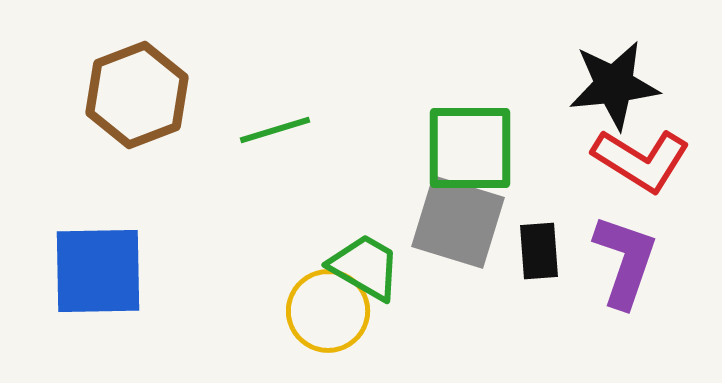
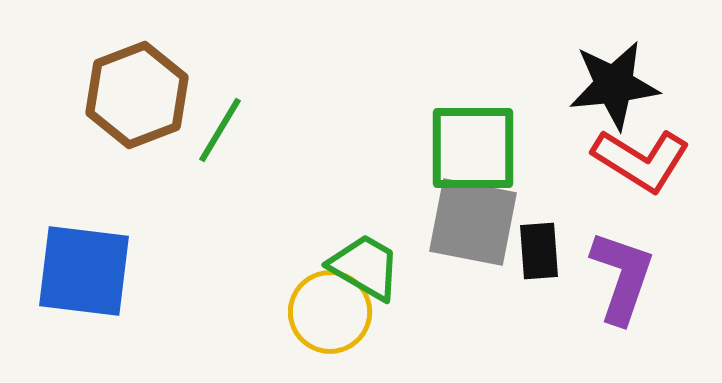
green line: moved 55 px left; rotated 42 degrees counterclockwise
green square: moved 3 px right
gray square: moved 15 px right; rotated 6 degrees counterclockwise
purple L-shape: moved 3 px left, 16 px down
blue square: moved 14 px left; rotated 8 degrees clockwise
yellow circle: moved 2 px right, 1 px down
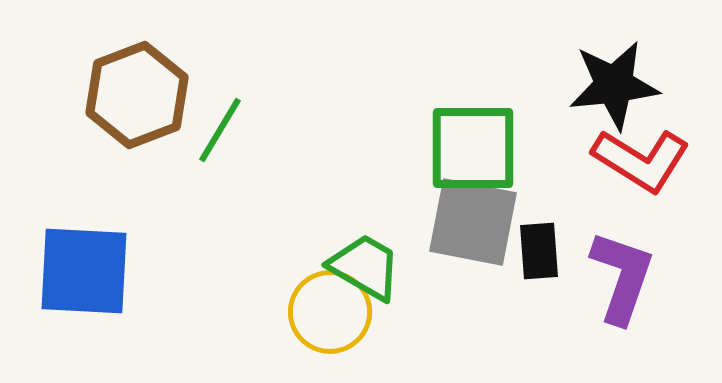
blue square: rotated 4 degrees counterclockwise
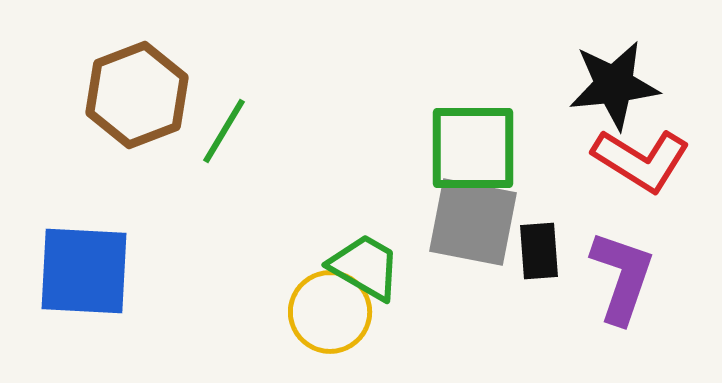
green line: moved 4 px right, 1 px down
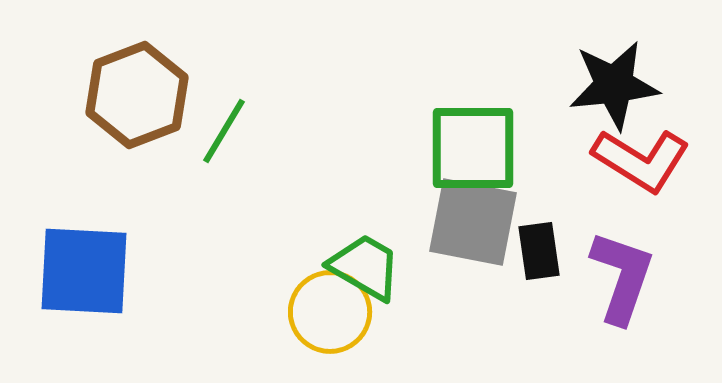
black rectangle: rotated 4 degrees counterclockwise
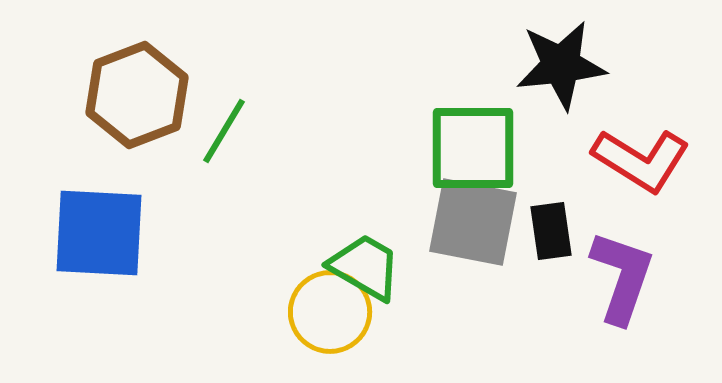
black star: moved 53 px left, 20 px up
black rectangle: moved 12 px right, 20 px up
blue square: moved 15 px right, 38 px up
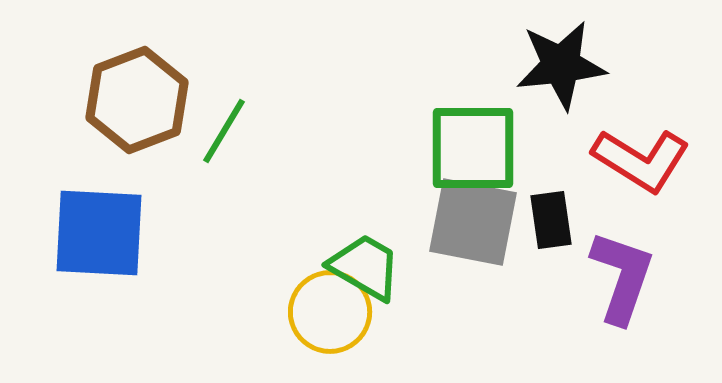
brown hexagon: moved 5 px down
black rectangle: moved 11 px up
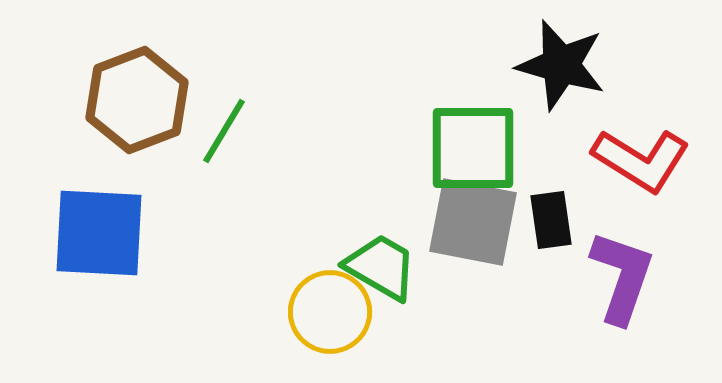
black star: rotated 22 degrees clockwise
green trapezoid: moved 16 px right
